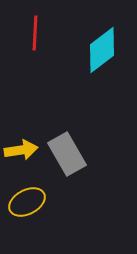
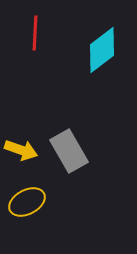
yellow arrow: rotated 28 degrees clockwise
gray rectangle: moved 2 px right, 3 px up
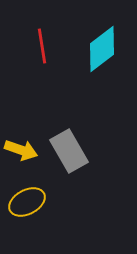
red line: moved 7 px right, 13 px down; rotated 12 degrees counterclockwise
cyan diamond: moved 1 px up
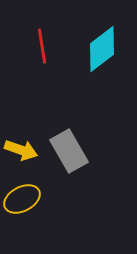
yellow ellipse: moved 5 px left, 3 px up
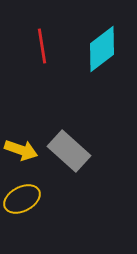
gray rectangle: rotated 18 degrees counterclockwise
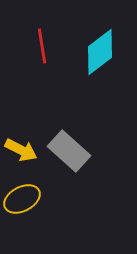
cyan diamond: moved 2 px left, 3 px down
yellow arrow: rotated 8 degrees clockwise
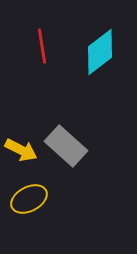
gray rectangle: moved 3 px left, 5 px up
yellow ellipse: moved 7 px right
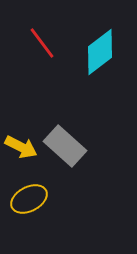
red line: moved 3 px up; rotated 28 degrees counterclockwise
gray rectangle: moved 1 px left
yellow arrow: moved 3 px up
